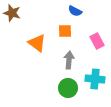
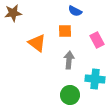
brown star: moved 1 px right; rotated 24 degrees counterclockwise
pink rectangle: moved 1 px up
green circle: moved 2 px right, 7 px down
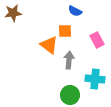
orange triangle: moved 12 px right, 2 px down
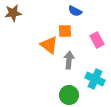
cyan cross: rotated 18 degrees clockwise
green circle: moved 1 px left
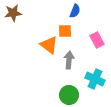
blue semicircle: rotated 96 degrees counterclockwise
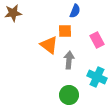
cyan cross: moved 2 px right, 2 px up
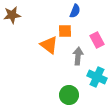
brown star: moved 1 px left, 2 px down
gray arrow: moved 9 px right, 4 px up
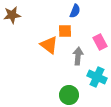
pink rectangle: moved 3 px right, 2 px down
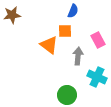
blue semicircle: moved 2 px left
pink rectangle: moved 2 px left, 2 px up
green circle: moved 2 px left
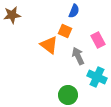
blue semicircle: moved 1 px right
orange square: rotated 24 degrees clockwise
gray arrow: rotated 30 degrees counterclockwise
green circle: moved 1 px right
